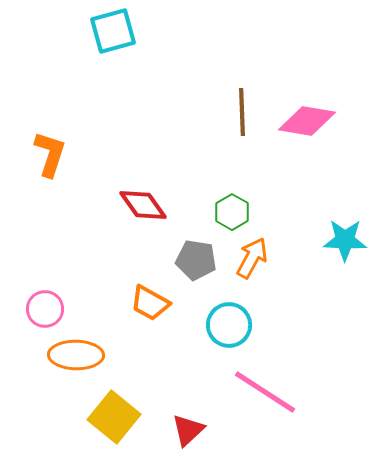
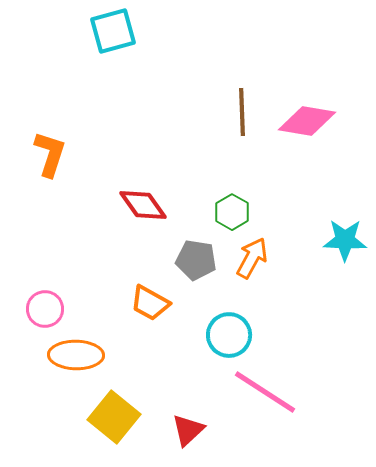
cyan circle: moved 10 px down
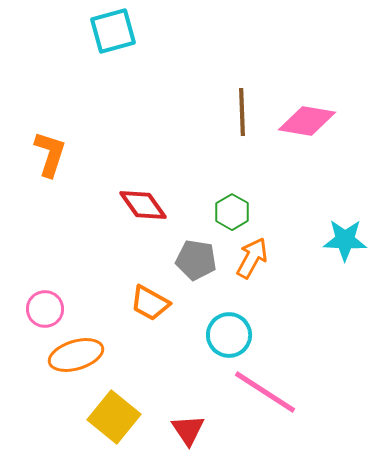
orange ellipse: rotated 18 degrees counterclockwise
red triangle: rotated 21 degrees counterclockwise
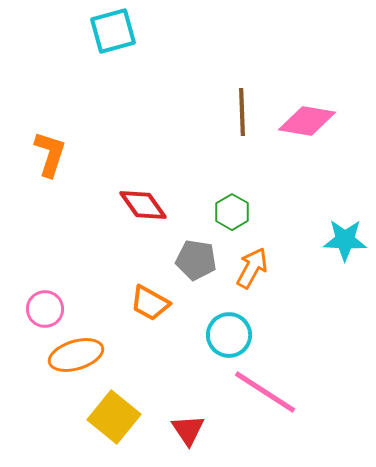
orange arrow: moved 10 px down
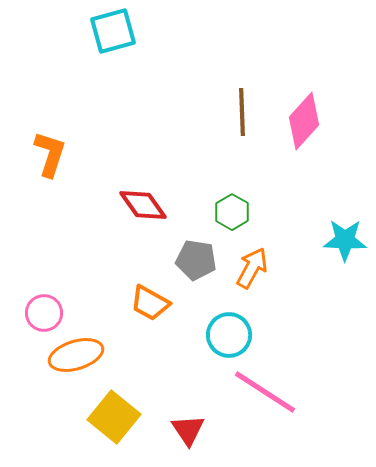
pink diamond: moved 3 px left; rotated 58 degrees counterclockwise
pink circle: moved 1 px left, 4 px down
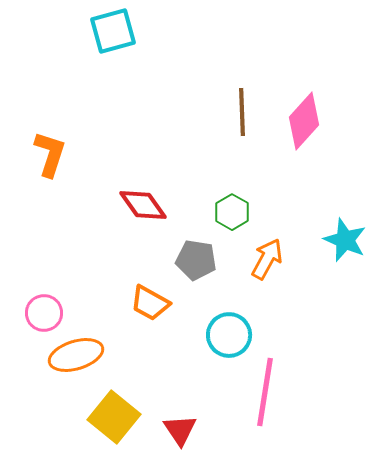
cyan star: rotated 21 degrees clockwise
orange arrow: moved 15 px right, 9 px up
pink line: rotated 66 degrees clockwise
red triangle: moved 8 px left
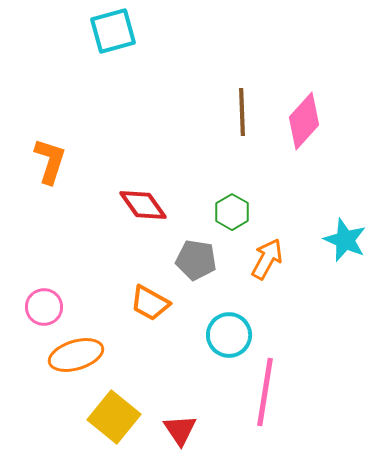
orange L-shape: moved 7 px down
pink circle: moved 6 px up
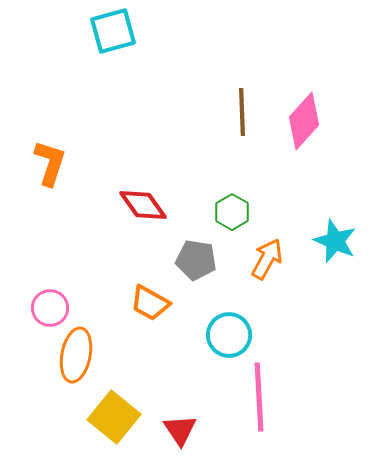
orange L-shape: moved 2 px down
cyan star: moved 10 px left, 1 px down
pink circle: moved 6 px right, 1 px down
orange ellipse: rotated 62 degrees counterclockwise
pink line: moved 6 px left, 5 px down; rotated 12 degrees counterclockwise
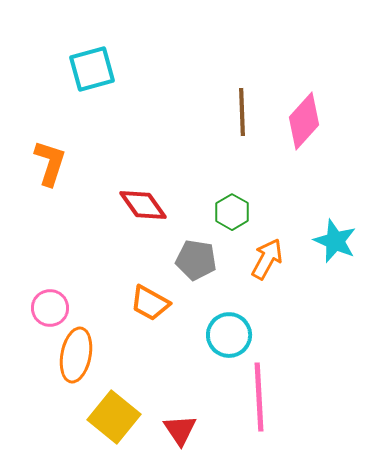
cyan square: moved 21 px left, 38 px down
